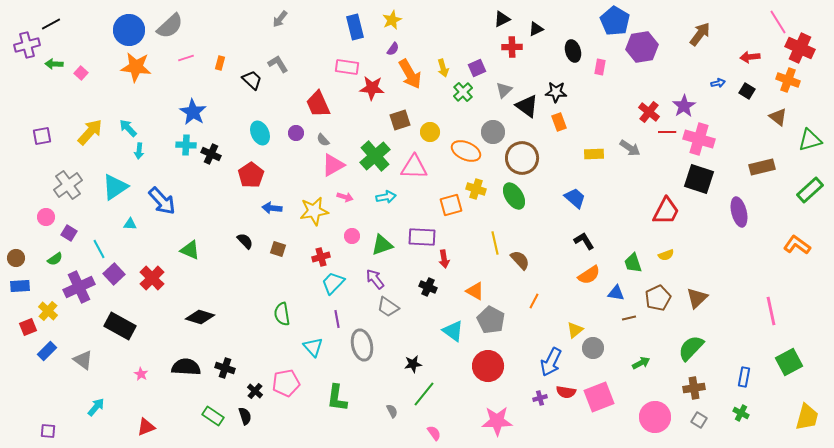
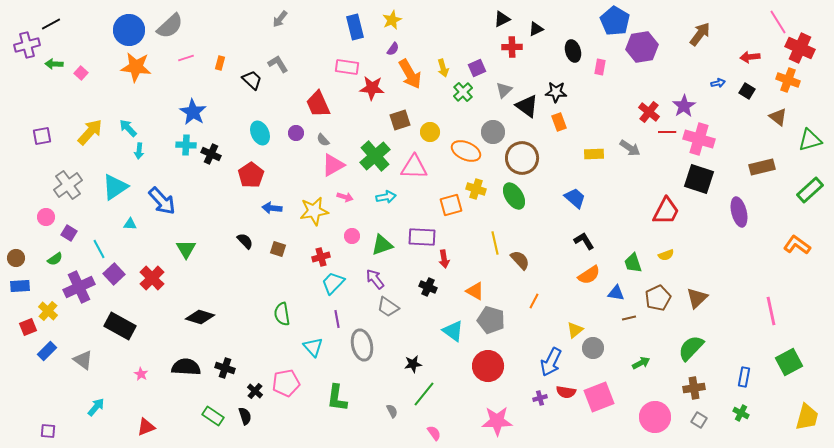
green triangle at (190, 250): moved 4 px left, 1 px up; rotated 35 degrees clockwise
gray pentagon at (491, 320): rotated 12 degrees counterclockwise
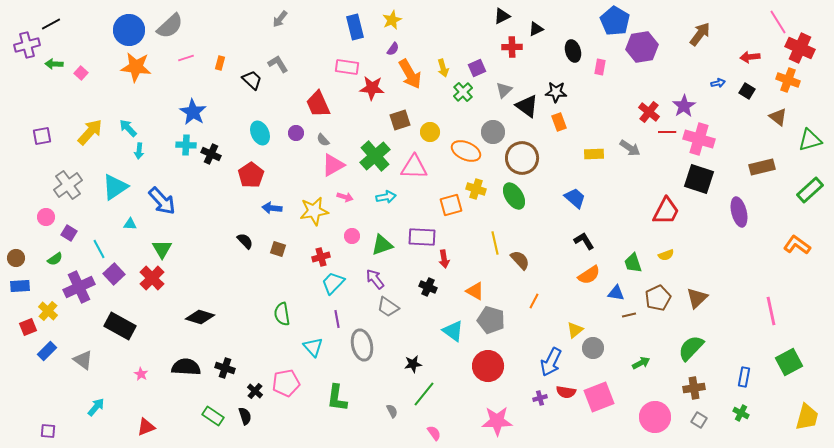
black triangle at (502, 19): moved 3 px up
green triangle at (186, 249): moved 24 px left
brown line at (629, 318): moved 3 px up
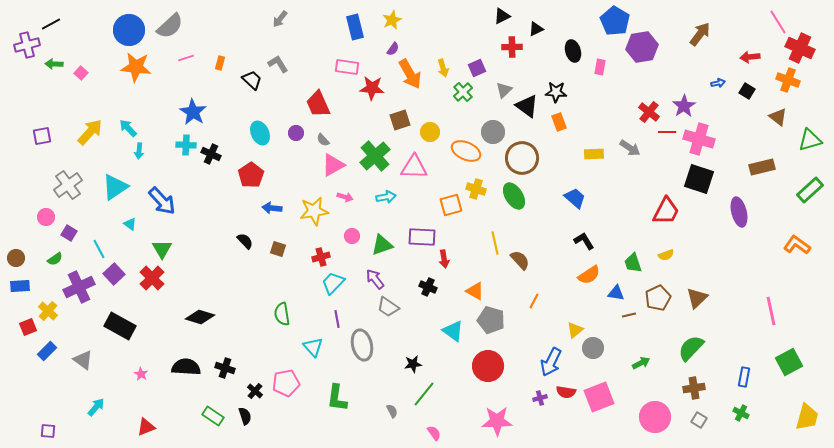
cyan triangle at (130, 224): rotated 32 degrees clockwise
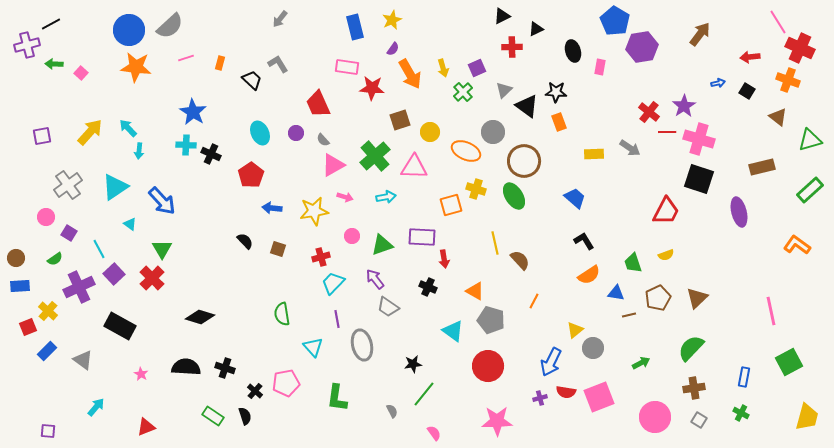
brown circle at (522, 158): moved 2 px right, 3 px down
